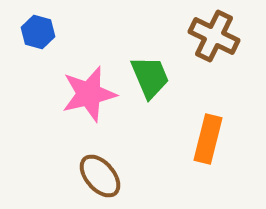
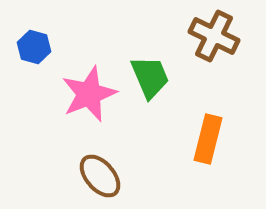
blue hexagon: moved 4 px left, 15 px down
pink star: rotated 8 degrees counterclockwise
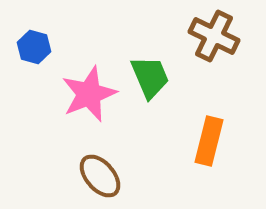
orange rectangle: moved 1 px right, 2 px down
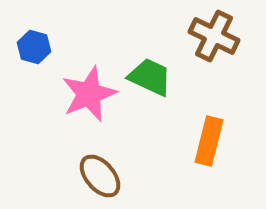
green trapezoid: rotated 42 degrees counterclockwise
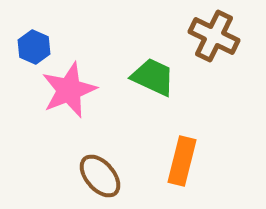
blue hexagon: rotated 8 degrees clockwise
green trapezoid: moved 3 px right
pink star: moved 20 px left, 4 px up
orange rectangle: moved 27 px left, 20 px down
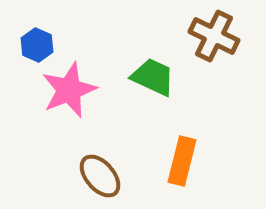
blue hexagon: moved 3 px right, 2 px up
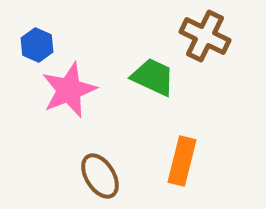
brown cross: moved 9 px left
brown ellipse: rotated 9 degrees clockwise
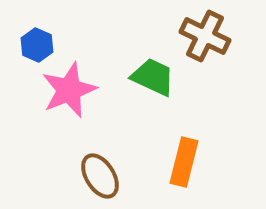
orange rectangle: moved 2 px right, 1 px down
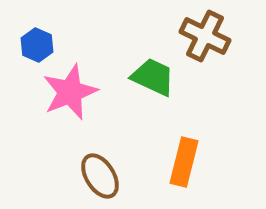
pink star: moved 1 px right, 2 px down
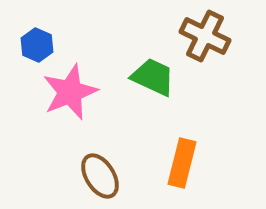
orange rectangle: moved 2 px left, 1 px down
